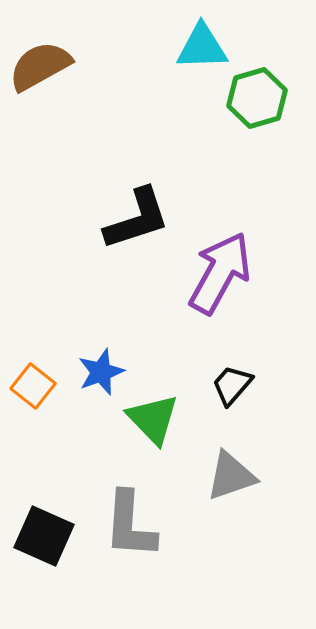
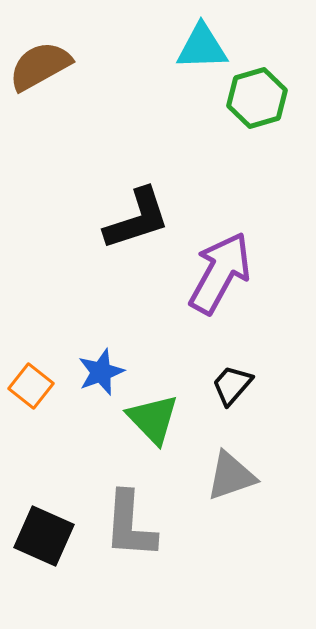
orange square: moved 2 px left
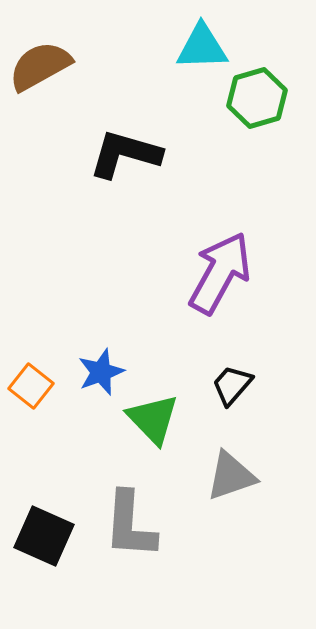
black L-shape: moved 12 px left, 65 px up; rotated 146 degrees counterclockwise
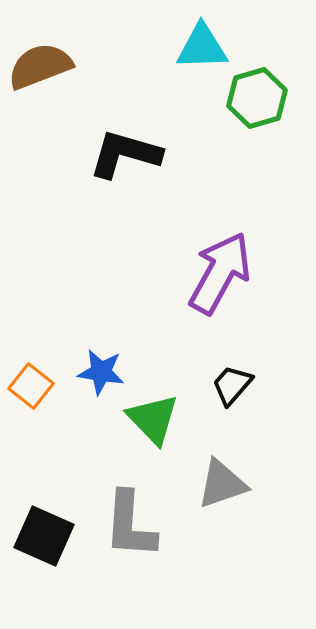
brown semicircle: rotated 8 degrees clockwise
blue star: rotated 30 degrees clockwise
gray triangle: moved 9 px left, 8 px down
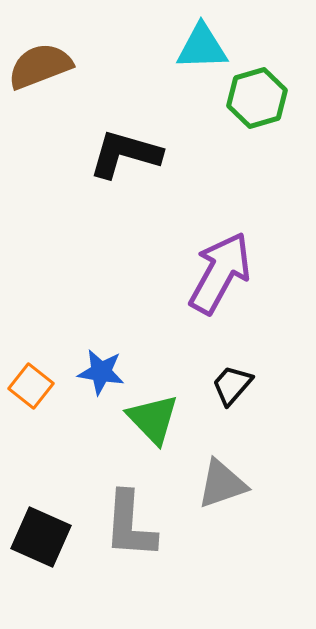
black square: moved 3 px left, 1 px down
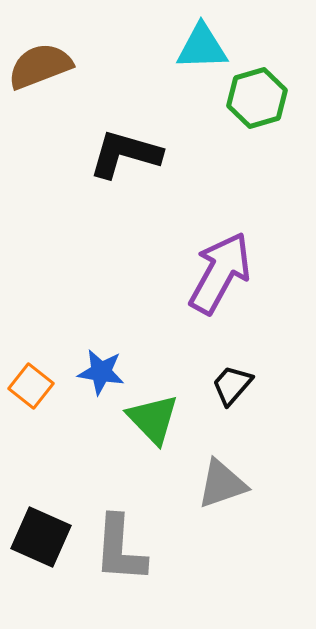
gray L-shape: moved 10 px left, 24 px down
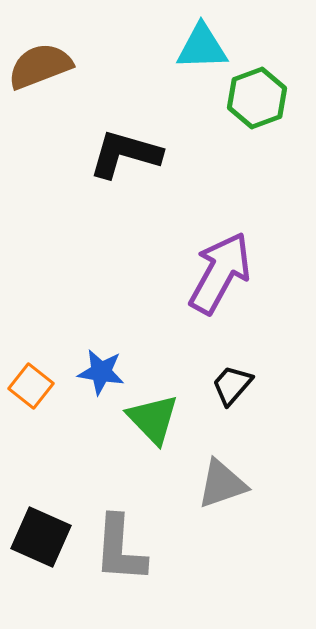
green hexagon: rotated 4 degrees counterclockwise
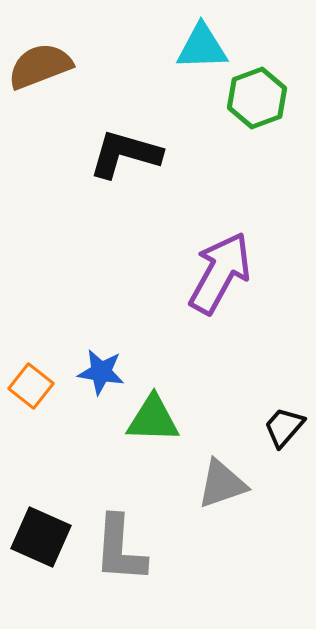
black trapezoid: moved 52 px right, 42 px down
green triangle: rotated 44 degrees counterclockwise
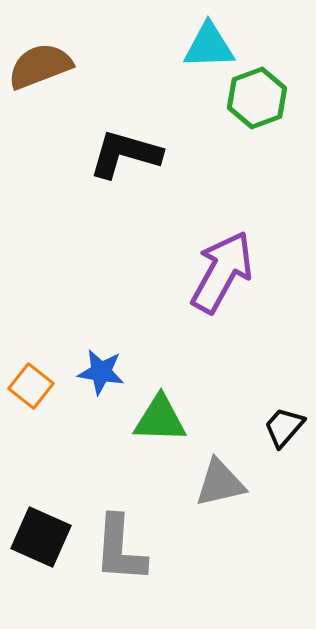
cyan triangle: moved 7 px right, 1 px up
purple arrow: moved 2 px right, 1 px up
green triangle: moved 7 px right
gray triangle: moved 2 px left, 1 px up; rotated 6 degrees clockwise
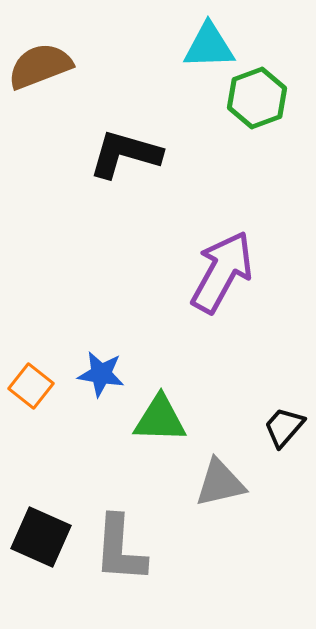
blue star: moved 2 px down
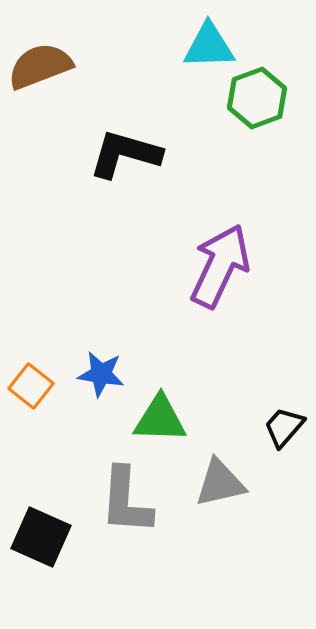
purple arrow: moved 2 px left, 6 px up; rotated 4 degrees counterclockwise
gray L-shape: moved 6 px right, 48 px up
